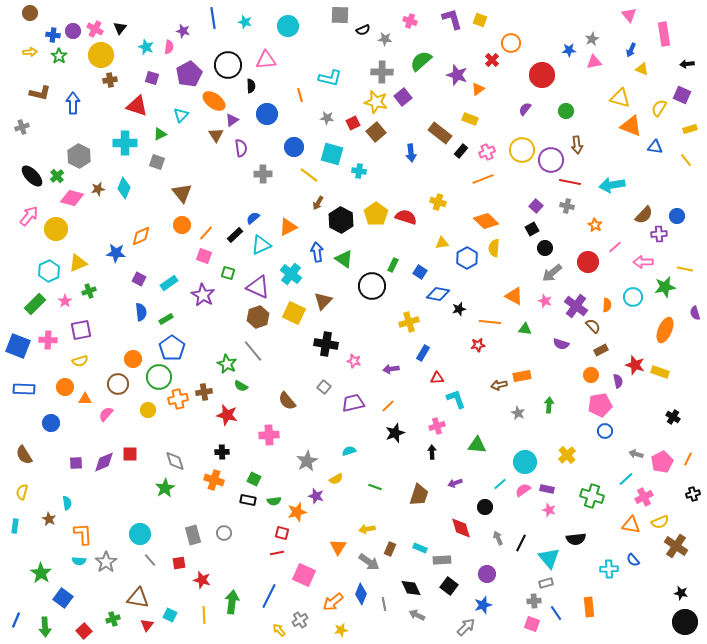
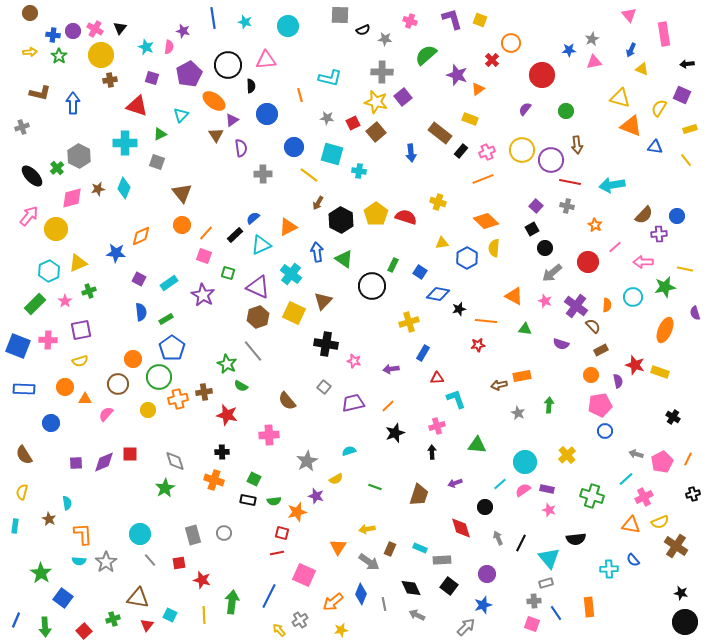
green semicircle at (421, 61): moved 5 px right, 6 px up
green cross at (57, 176): moved 8 px up
pink diamond at (72, 198): rotated 30 degrees counterclockwise
orange line at (490, 322): moved 4 px left, 1 px up
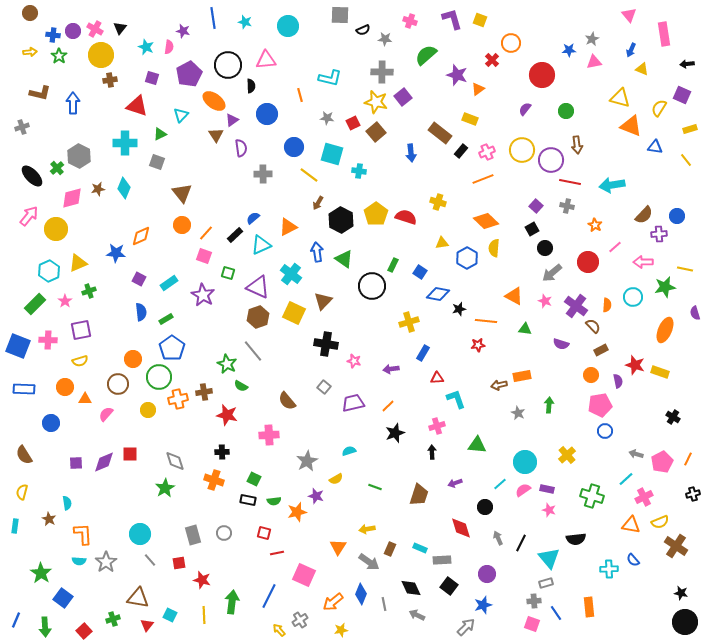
red square at (282, 533): moved 18 px left
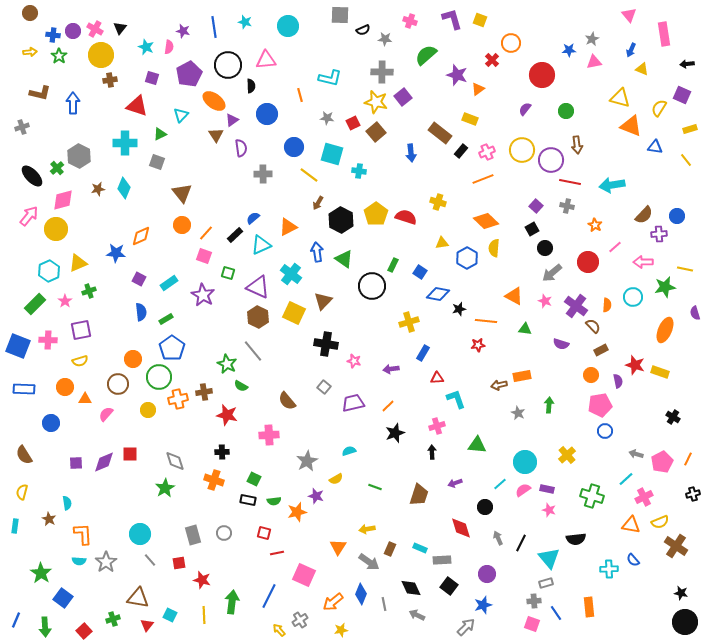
blue line at (213, 18): moved 1 px right, 9 px down
pink diamond at (72, 198): moved 9 px left, 2 px down
brown hexagon at (258, 317): rotated 15 degrees counterclockwise
